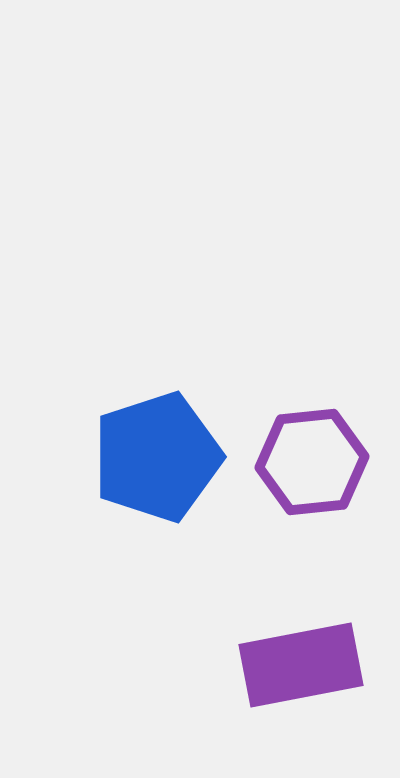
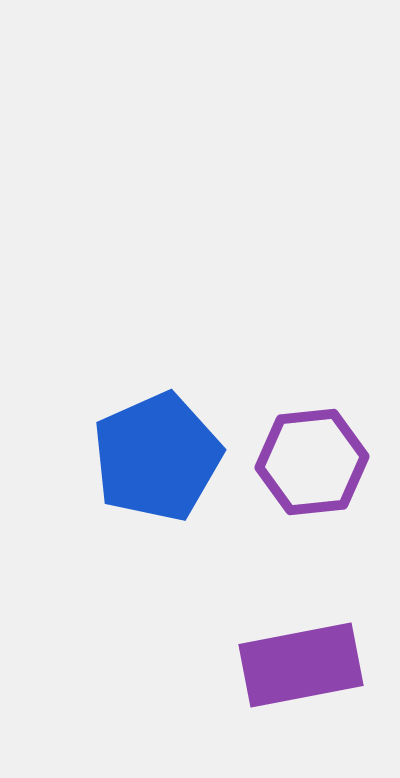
blue pentagon: rotated 6 degrees counterclockwise
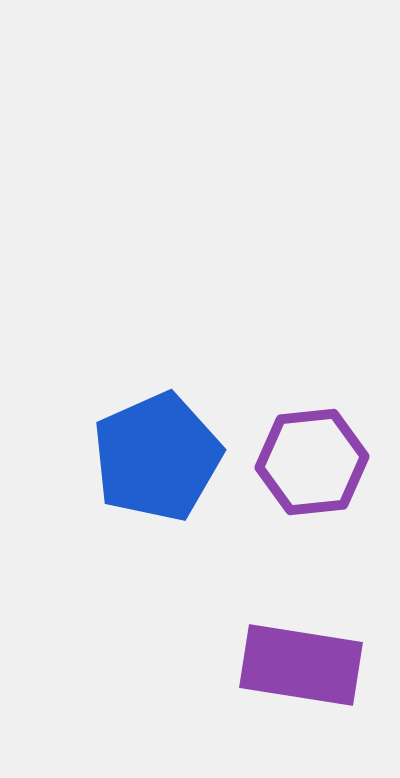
purple rectangle: rotated 20 degrees clockwise
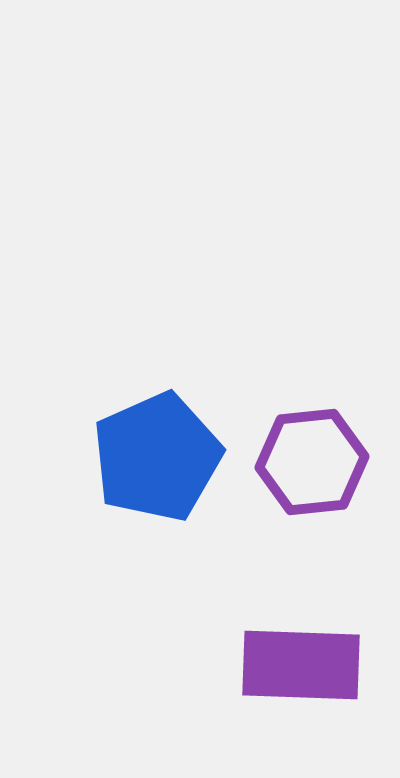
purple rectangle: rotated 7 degrees counterclockwise
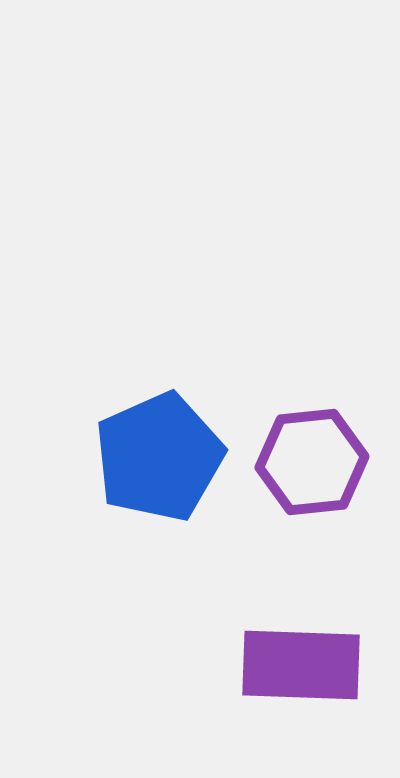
blue pentagon: moved 2 px right
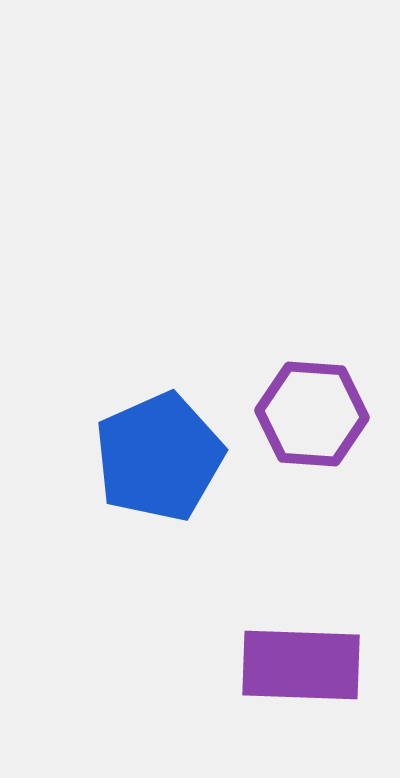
purple hexagon: moved 48 px up; rotated 10 degrees clockwise
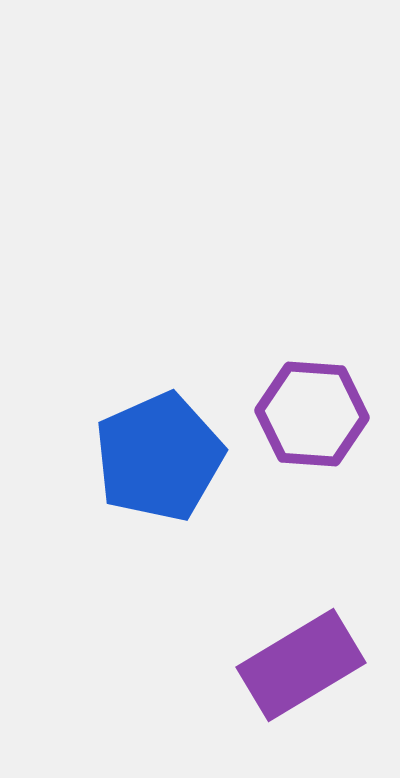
purple rectangle: rotated 33 degrees counterclockwise
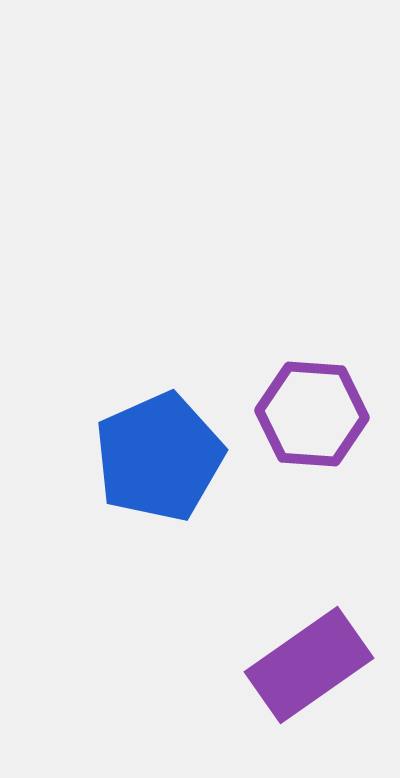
purple rectangle: moved 8 px right; rotated 4 degrees counterclockwise
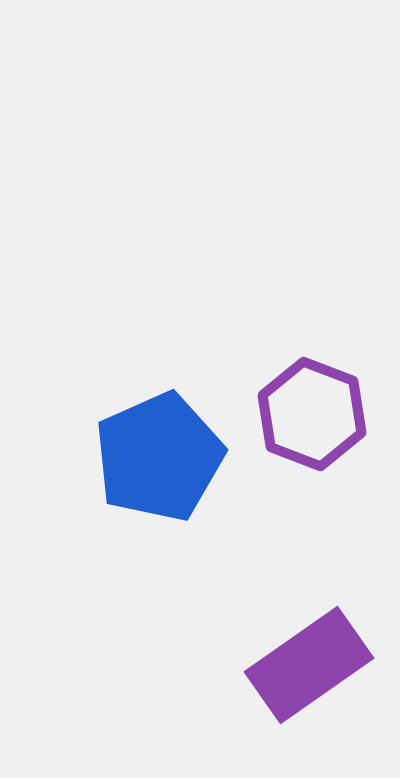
purple hexagon: rotated 17 degrees clockwise
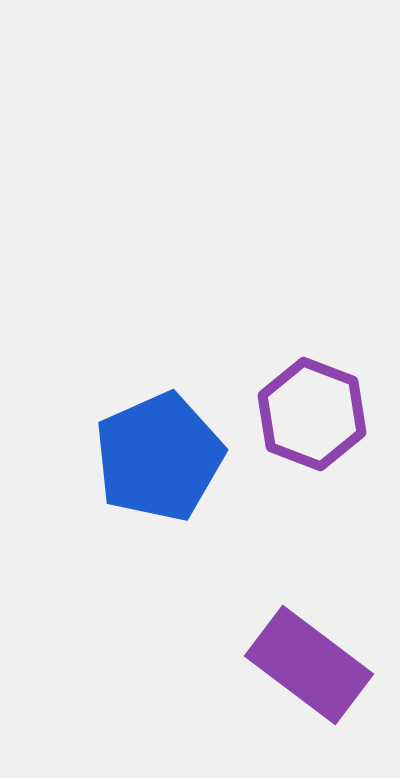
purple rectangle: rotated 72 degrees clockwise
